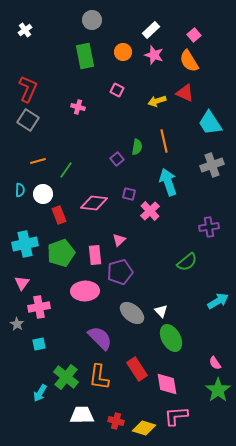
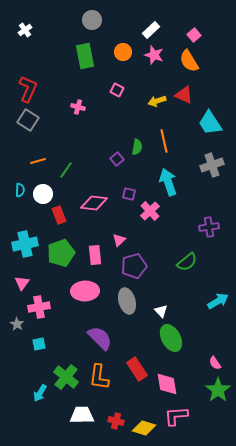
red triangle at (185, 93): moved 1 px left, 2 px down
purple pentagon at (120, 272): moved 14 px right, 6 px up
gray ellipse at (132, 313): moved 5 px left, 12 px up; rotated 35 degrees clockwise
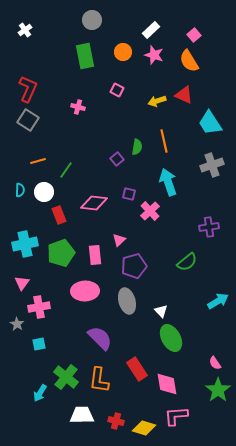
white circle at (43, 194): moved 1 px right, 2 px up
orange L-shape at (99, 377): moved 3 px down
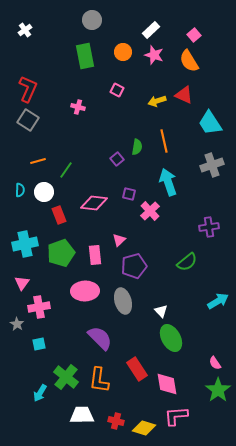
gray ellipse at (127, 301): moved 4 px left
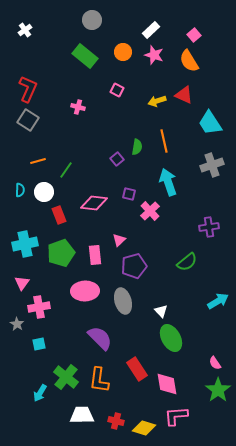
green rectangle at (85, 56): rotated 40 degrees counterclockwise
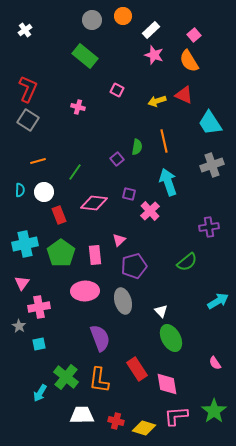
orange circle at (123, 52): moved 36 px up
green line at (66, 170): moved 9 px right, 2 px down
green pentagon at (61, 253): rotated 16 degrees counterclockwise
gray star at (17, 324): moved 2 px right, 2 px down
purple semicircle at (100, 338): rotated 24 degrees clockwise
green star at (218, 390): moved 4 px left, 21 px down
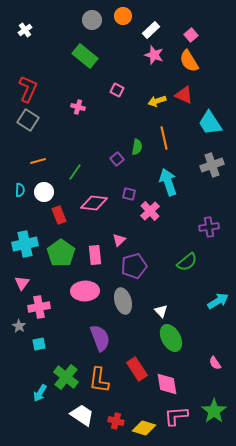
pink square at (194, 35): moved 3 px left
orange line at (164, 141): moved 3 px up
white trapezoid at (82, 415): rotated 35 degrees clockwise
